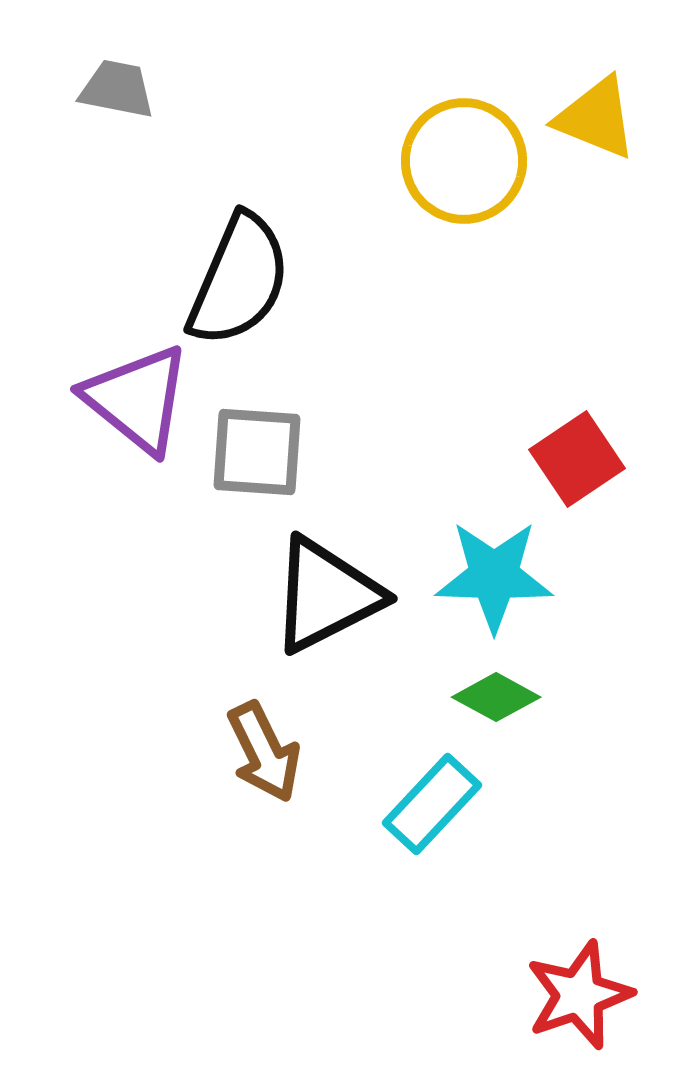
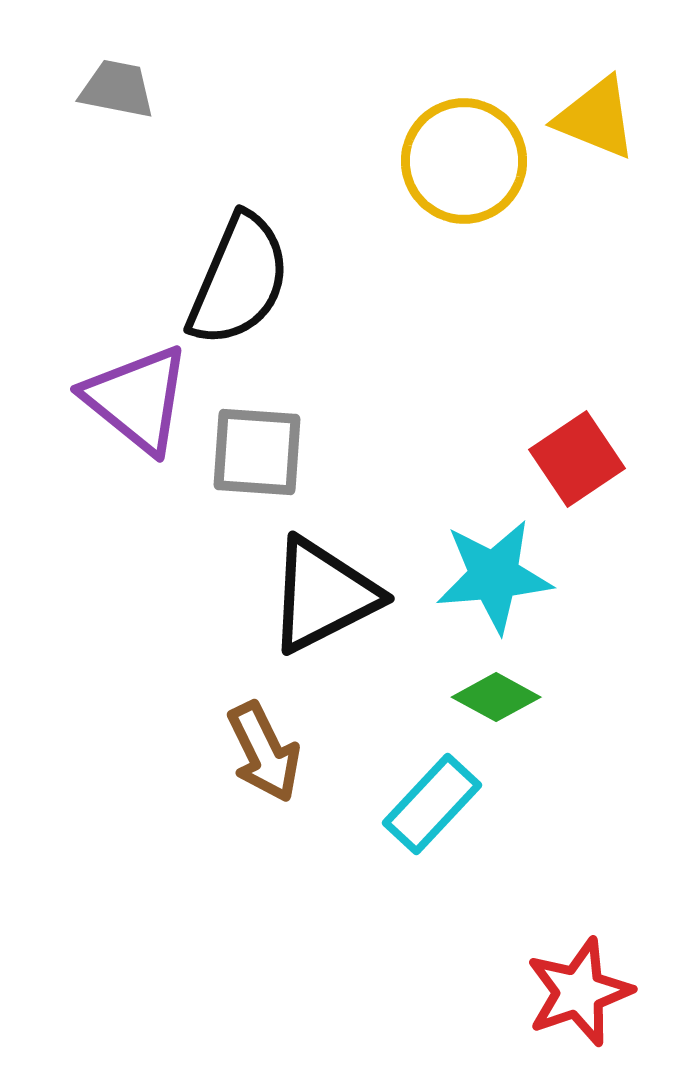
cyan star: rotated 7 degrees counterclockwise
black triangle: moved 3 px left
red star: moved 3 px up
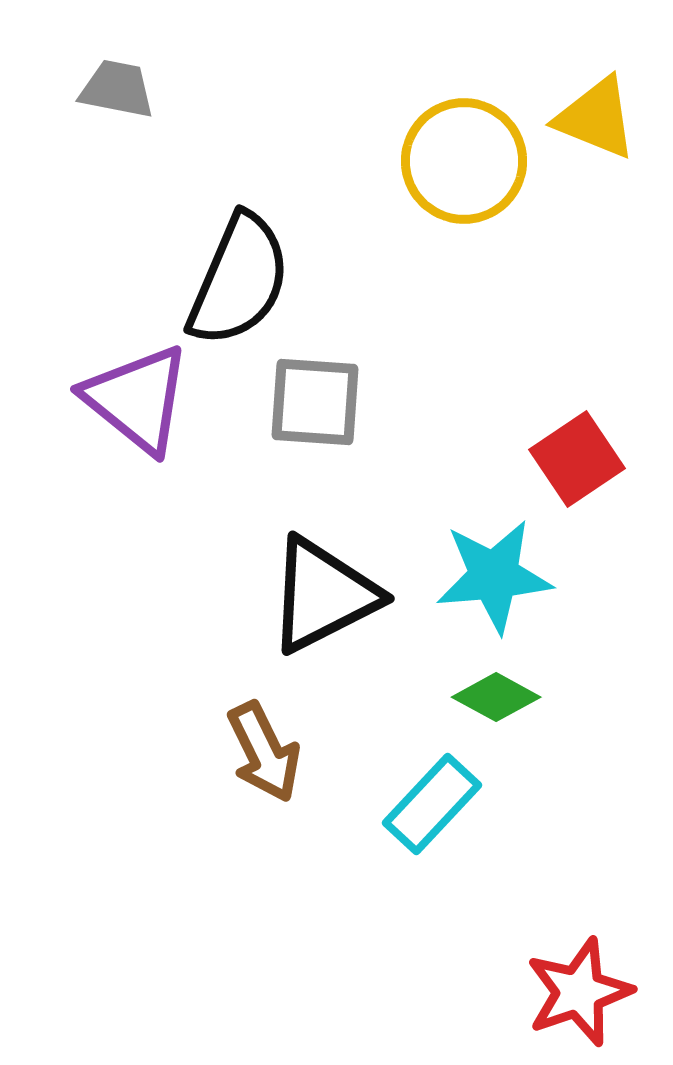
gray square: moved 58 px right, 50 px up
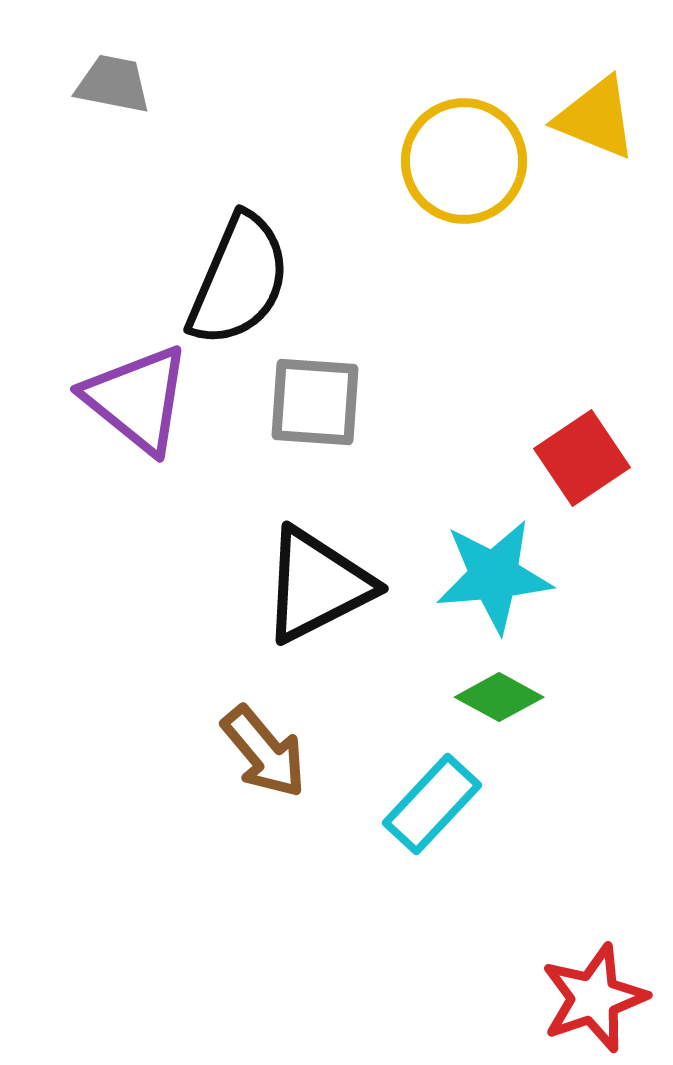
gray trapezoid: moved 4 px left, 5 px up
red square: moved 5 px right, 1 px up
black triangle: moved 6 px left, 10 px up
green diamond: moved 3 px right
brown arrow: rotated 14 degrees counterclockwise
red star: moved 15 px right, 6 px down
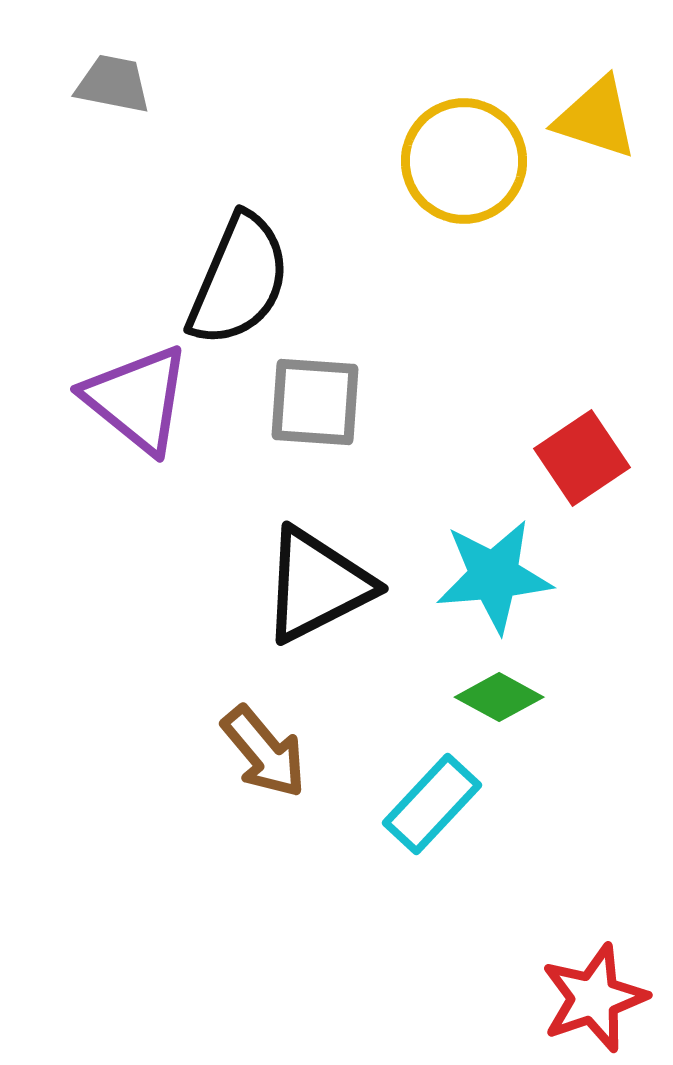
yellow triangle: rotated 4 degrees counterclockwise
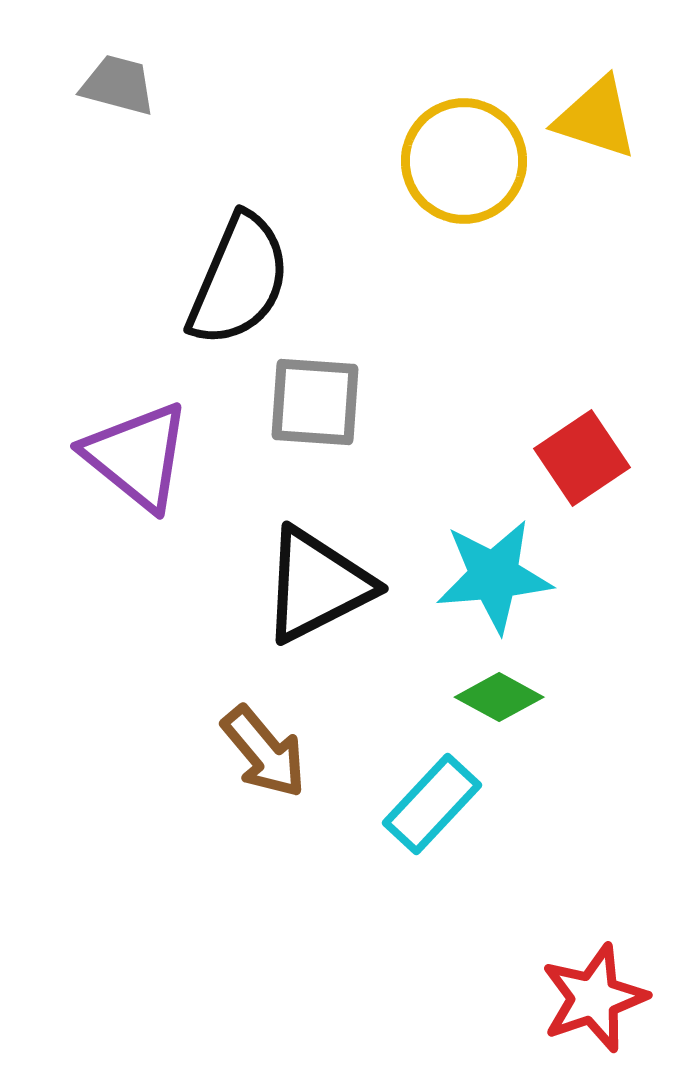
gray trapezoid: moved 5 px right, 1 px down; rotated 4 degrees clockwise
purple triangle: moved 57 px down
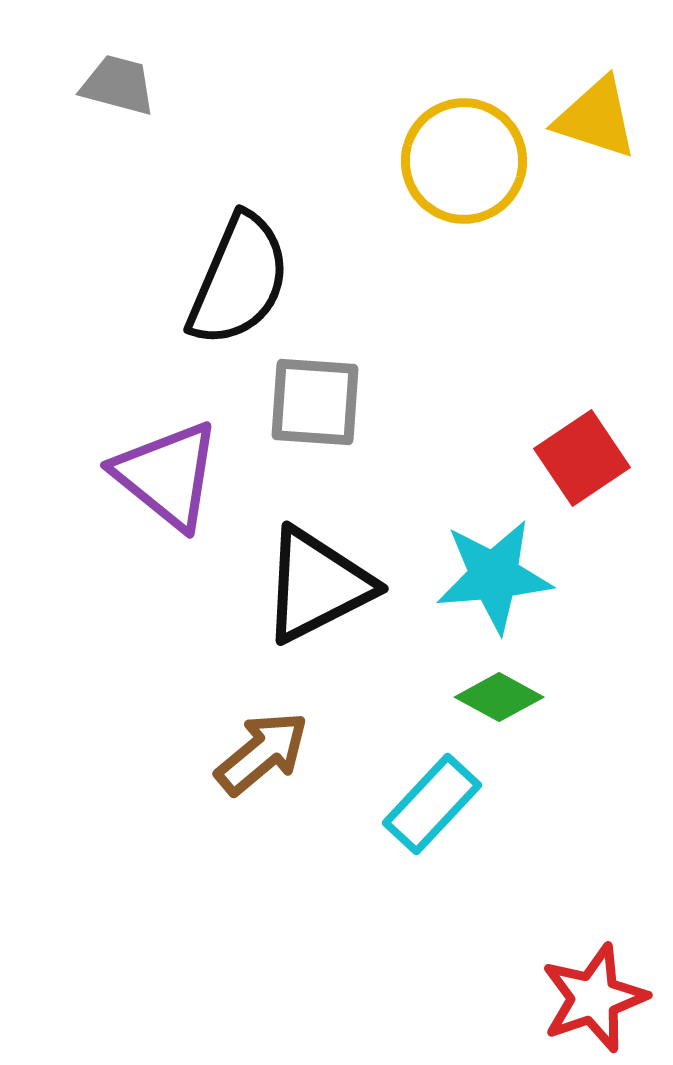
purple triangle: moved 30 px right, 19 px down
brown arrow: moved 2 px left, 1 px down; rotated 90 degrees counterclockwise
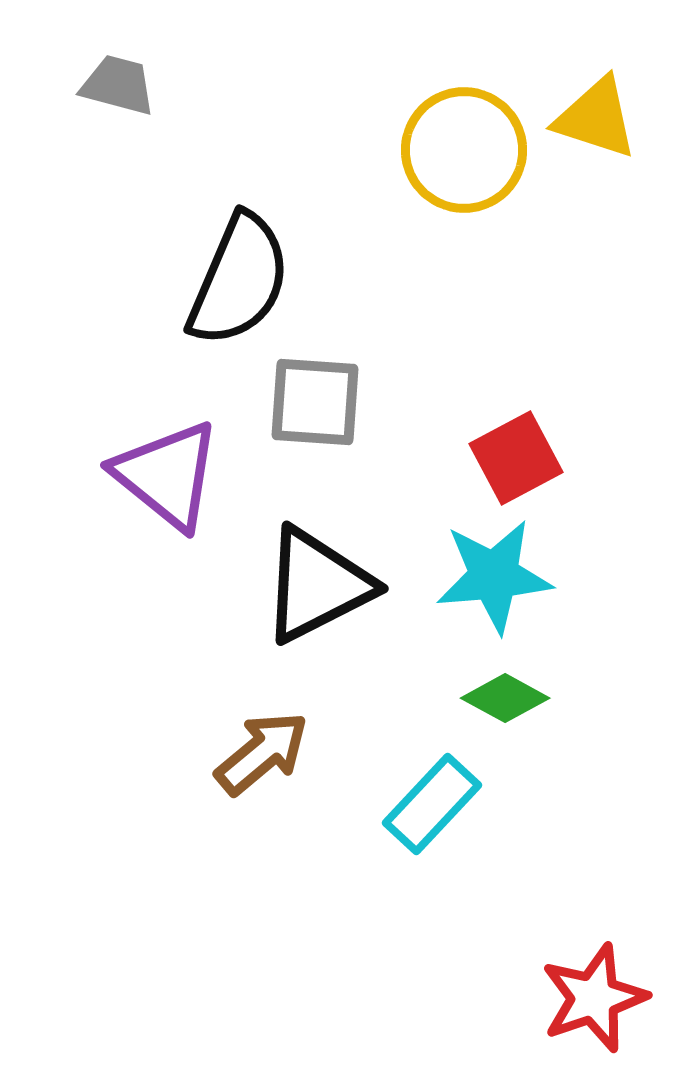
yellow circle: moved 11 px up
red square: moved 66 px left; rotated 6 degrees clockwise
green diamond: moved 6 px right, 1 px down
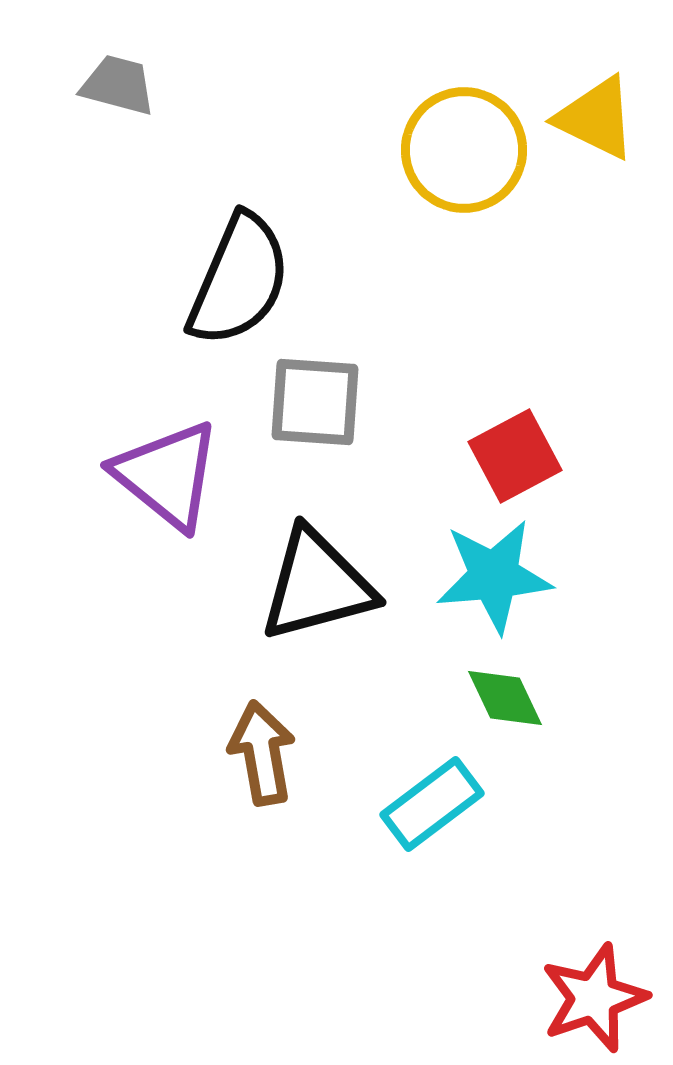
yellow triangle: rotated 8 degrees clockwise
red square: moved 1 px left, 2 px up
black triangle: rotated 12 degrees clockwise
green diamond: rotated 36 degrees clockwise
brown arrow: rotated 60 degrees counterclockwise
cyan rectangle: rotated 10 degrees clockwise
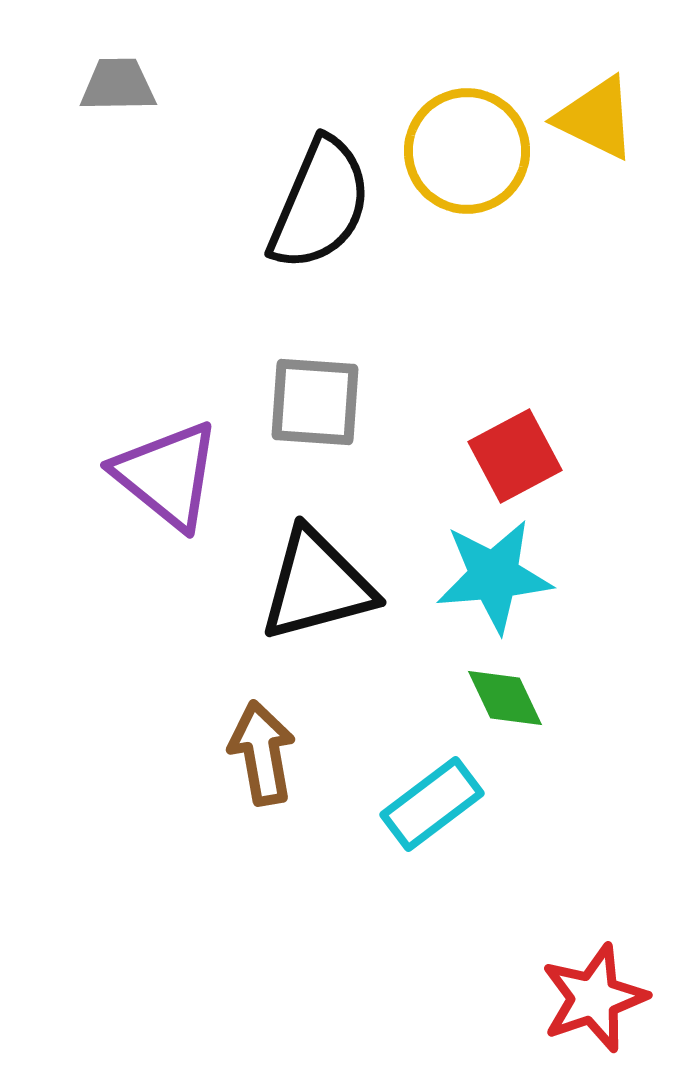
gray trapezoid: rotated 16 degrees counterclockwise
yellow circle: moved 3 px right, 1 px down
black semicircle: moved 81 px right, 76 px up
